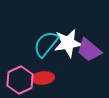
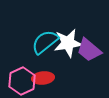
cyan semicircle: moved 1 px left, 2 px up; rotated 12 degrees clockwise
pink hexagon: moved 2 px right, 1 px down
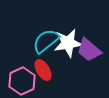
cyan semicircle: moved 1 px right, 1 px up
red ellipse: moved 8 px up; rotated 65 degrees clockwise
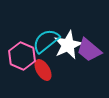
white star: moved 2 px down; rotated 16 degrees counterclockwise
pink hexagon: moved 25 px up; rotated 12 degrees counterclockwise
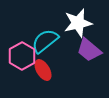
cyan semicircle: moved 1 px left
white star: moved 10 px right, 22 px up; rotated 12 degrees clockwise
pink hexagon: rotated 8 degrees clockwise
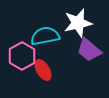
cyan semicircle: moved 5 px up; rotated 28 degrees clockwise
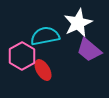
white star: rotated 12 degrees counterclockwise
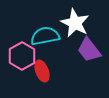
white star: moved 3 px left; rotated 20 degrees counterclockwise
purple trapezoid: rotated 12 degrees clockwise
red ellipse: moved 1 px left, 1 px down; rotated 10 degrees clockwise
